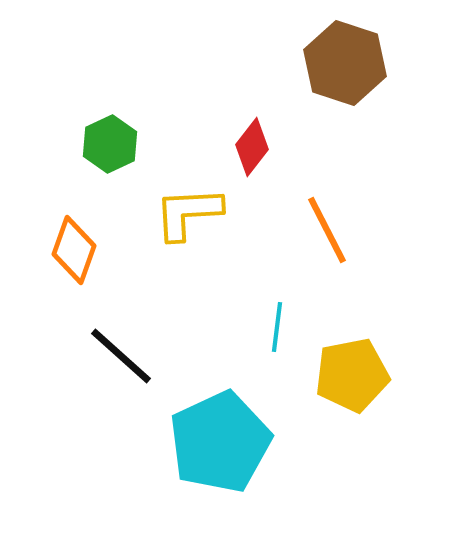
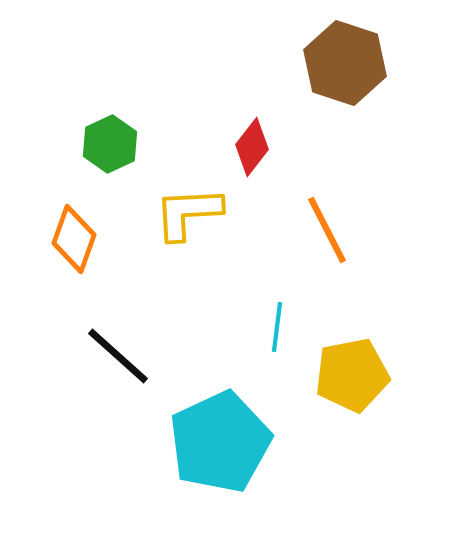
orange diamond: moved 11 px up
black line: moved 3 px left
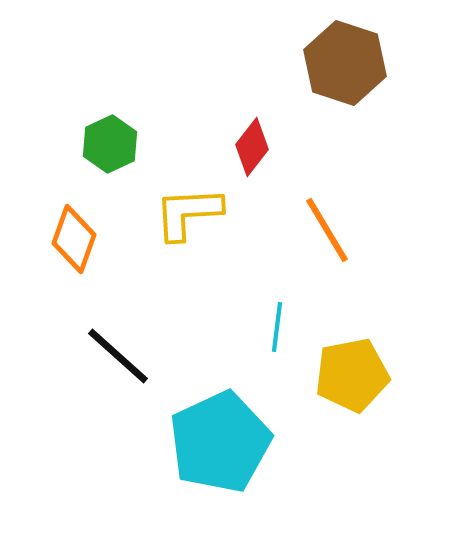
orange line: rotated 4 degrees counterclockwise
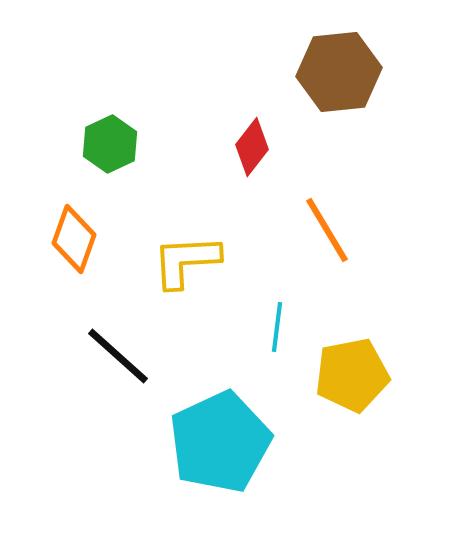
brown hexagon: moved 6 px left, 9 px down; rotated 24 degrees counterclockwise
yellow L-shape: moved 2 px left, 48 px down
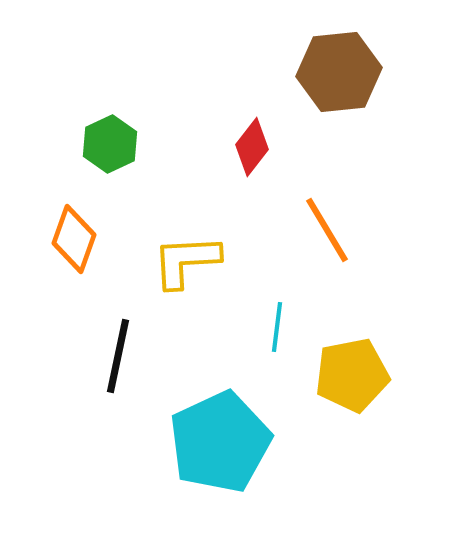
black line: rotated 60 degrees clockwise
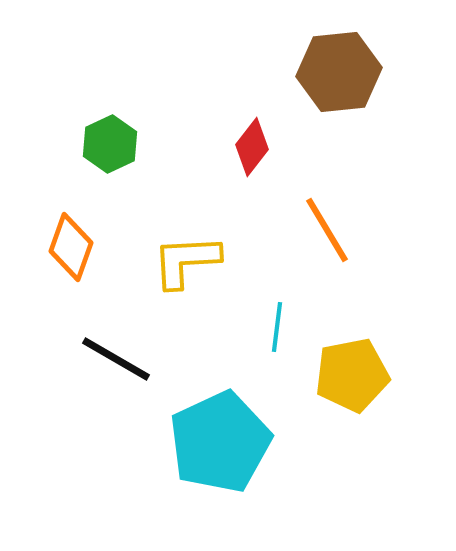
orange diamond: moved 3 px left, 8 px down
black line: moved 2 px left, 3 px down; rotated 72 degrees counterclockwise
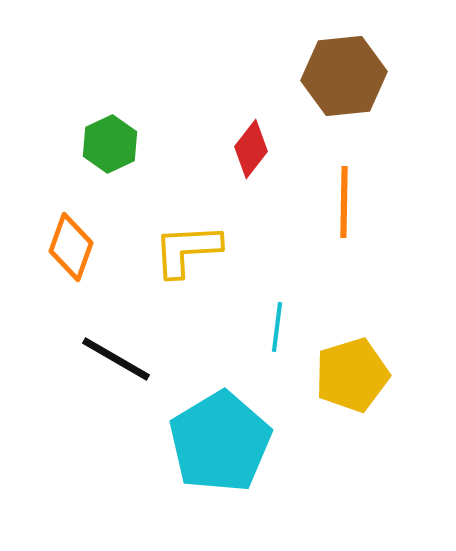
brown hexagon: moved 5 px right, 4 px down
red diamond: moved 1 px left, 2 px down
orange line: moved 17 px right, 28 px up; rotated 32 degrees clockwise
yellow L-shape: moved 1 px right, 11 px up
yellow pentagon: rotated 6 degrees counterclockwise
cyan pentagon: rotated 6 degrees counterclockwise
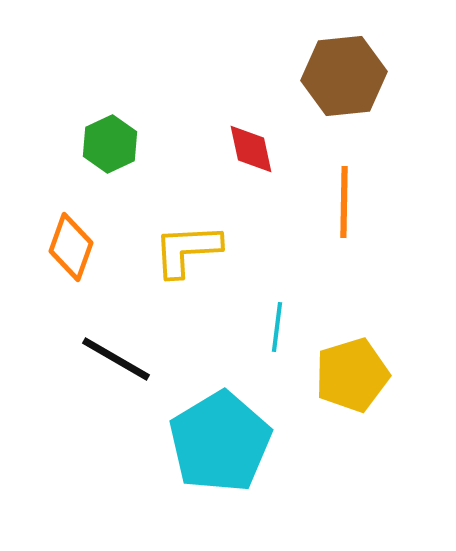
red diamond: rotated 50 degrees counterclockwise
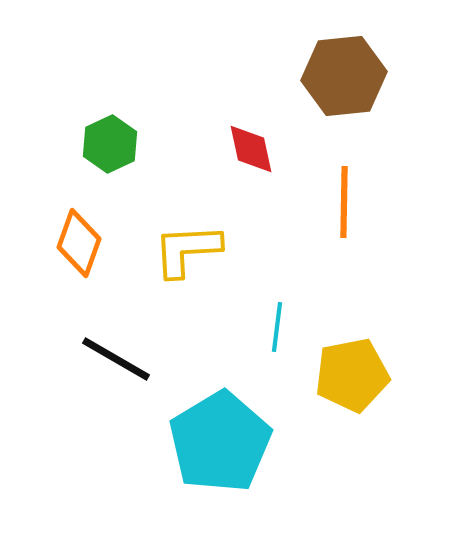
orange diamond: moved 8 px right, 4 px up
yellow pentagon: rotated 6 degrees clockwise
